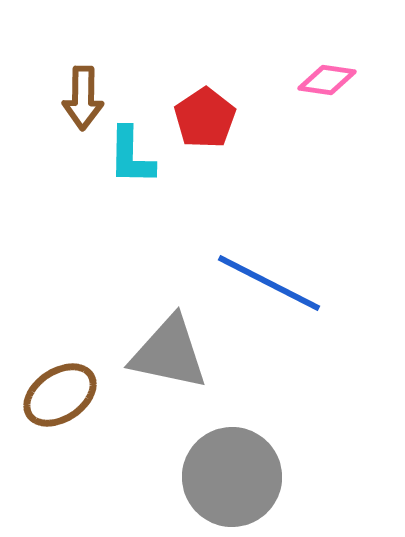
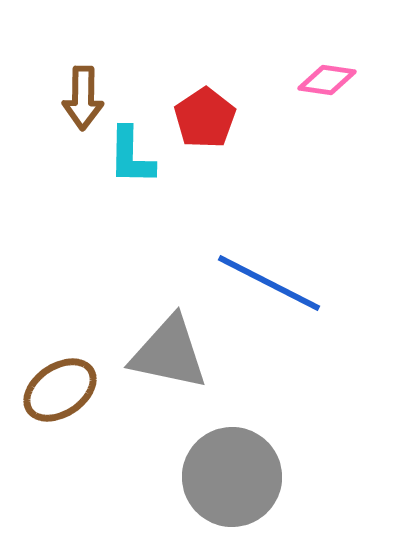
brown ellipse: moved 5 px up
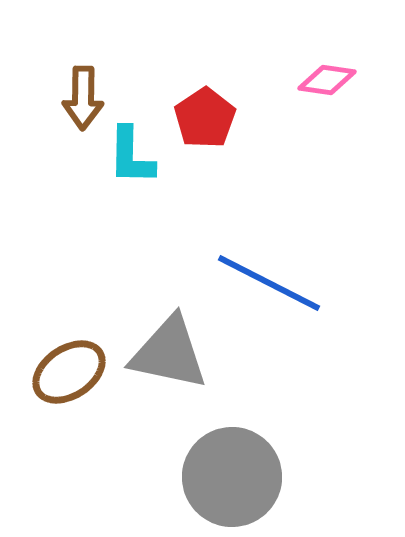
brown ellipse: moved 9 px right, 18 px up
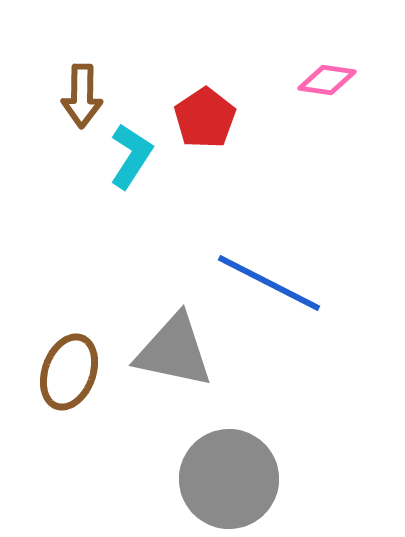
brown arrow: moved 1 px left, 2 px up
cyan L-shape: rotated 148 degrees counterclockwise
gray triangle: moved 5 px right, 2 px up
brown ellipse: rotated 36 degrees counterclockwise
gray circle: moved 3 px left, 2 px down
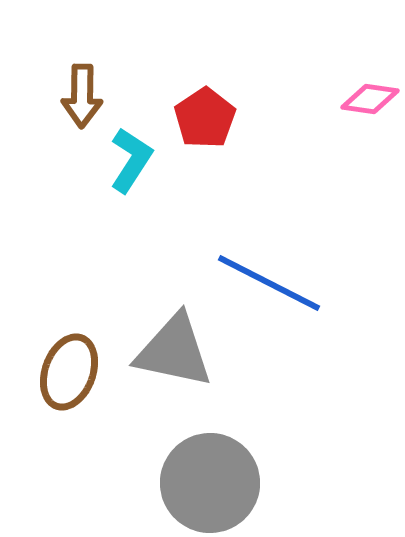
pink diamond: moved 43 px right, 19 px down
cyan L-shape: moved 4 px down
gray circle: moved 19 px left, 4 px down
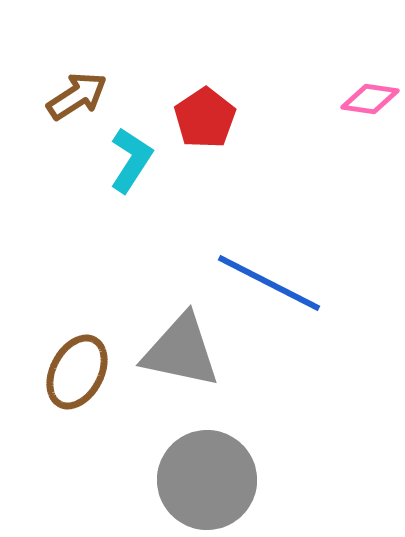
brown arrow: moved 5 px left; rotated 124 degrees counterclockwise
gray triangle: moved 7 px right
brown ellipse: moved 8 px right; rotated 8 degrees clockwise
gray circle: moved 3 px left, 3 px up
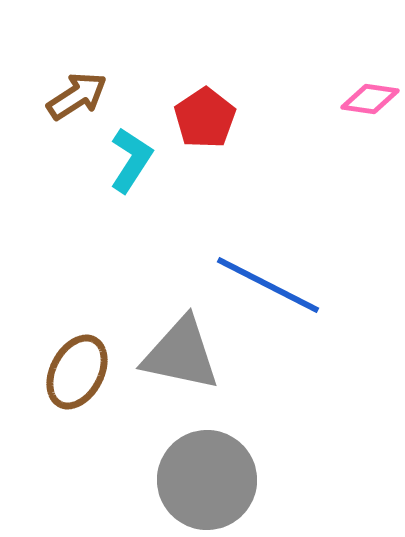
blue line: moved 1 px left, 2 px down
gray triangle: moved 3 px down
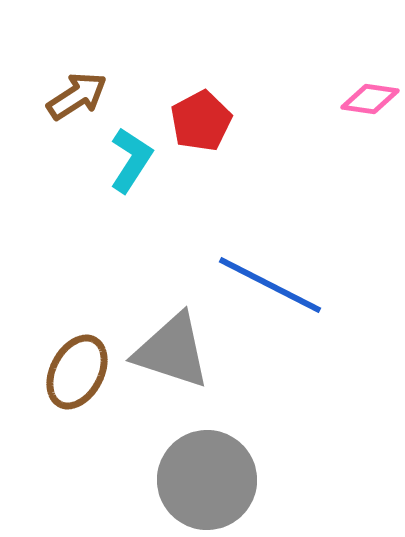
red pentagon: moved 4 px left, 3 px down; rotated 6 degrees clockwise
blue line: moved 2 px right
gray triangle: moved 9 px left, 3 px up; rotated 6 degrees clockwise
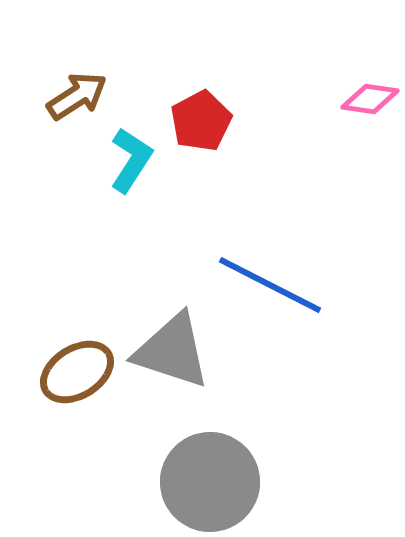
brown ellipse: rotated 30 degrees clockwise
gray circle: moved 3 px right, 2 px down
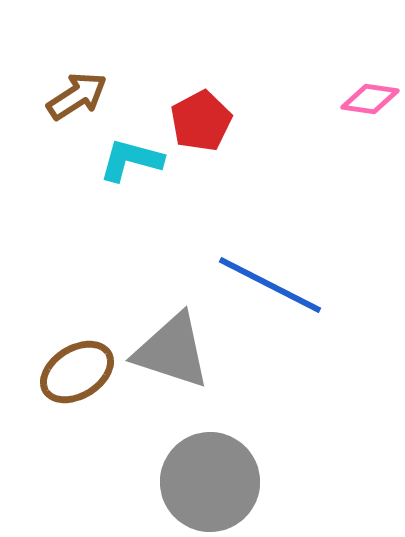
cyan L-shape: rotated 108 degrees counterclockwise
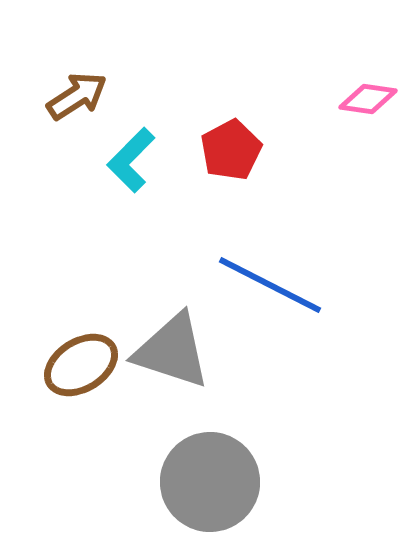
pink diamond: moved 2 px left
red pentagon: moved 30 px right, 29 px down
cyan L-shape: rotated 60 degrees counterclockwise
brown ellipse: moved 4 px right, 7 px up
